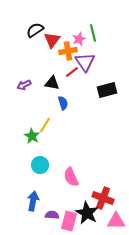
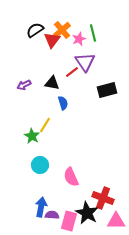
orange cross: moved 6 px left, 21 px up; rotated 30 degrees counterclockwise
blue arrow: moved 8 px right, 6 px down
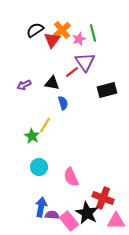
cyan circle: moved 1 px left, 2 px down
pink rectangle: rotated 54 degrees counterclockwise
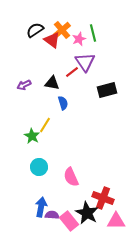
red triangle: rotated 30 degrees counterclockwise
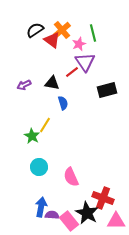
pink star: moved 5 px down
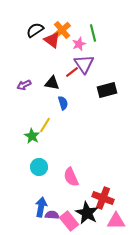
purple triangle: moved 1 px left, 2 px down
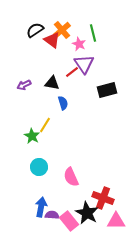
pink star: rotated 24 degrees counterclockwise
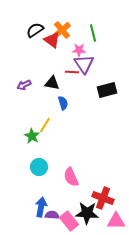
pink star: moved 6 px down; rotated 24 degrees counterclockwise
red line: rotated 40 degrees clockwise
black star: rotated 25 degrees counterclockwise
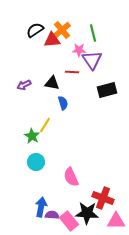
red triangle: rotated 42 degrees counterclockwise
purple triangle: moved 8 px right, 4 px up
cyan circle: moved 3 px left, 5 px up
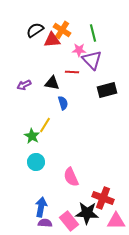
orange cross: rotated 18 degrees counterclockwise
purple triangle: rotated 10 degrees counterclockwise
purple semicircle: moved 7 px left, 8 px down
